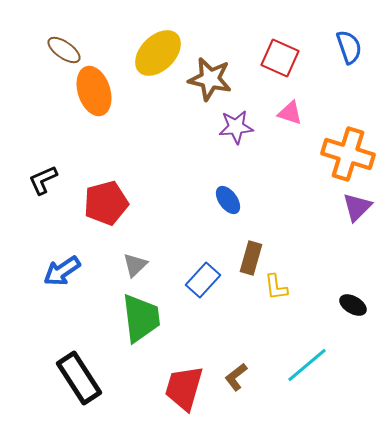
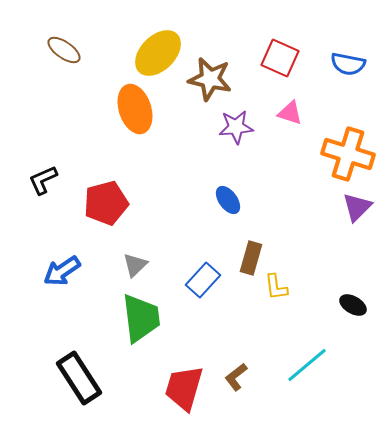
blue semicircle: moved 1 px left, 17 px down; rotated 120 degrees clockwise
orange ellipse: moved 41 px right, 18 px down
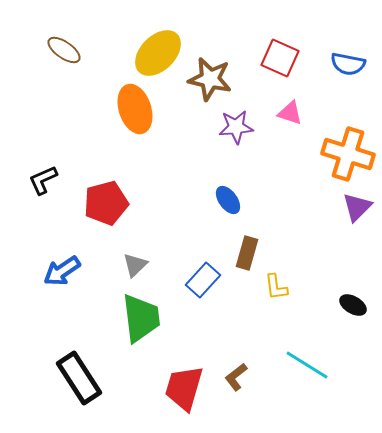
brown rectangle: moved 4 px left, 5 px up
cyan line: rotated 72 degrees clockwise
